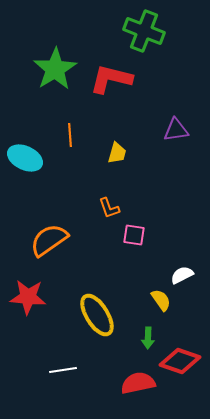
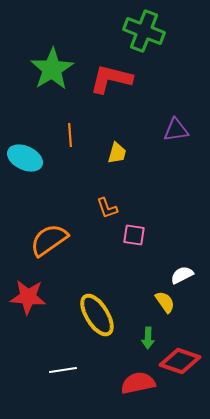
green star: moved 3 px left
orange L-shape: moved 2 px left
yellow semicircle: moved 4 px right, 2 px down
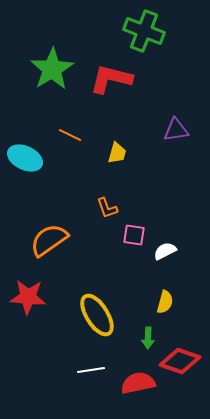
orange line: rotated 60 degrees counterclockwise
white semicircle: moved 17 px left, 24 px up
yellow semicircle: rotated 50 degrees clockwise
white line: moved 28 px right
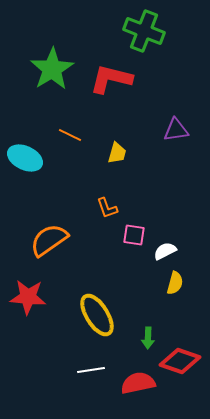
yellow semicircle: moved 10 px right, 19 px up
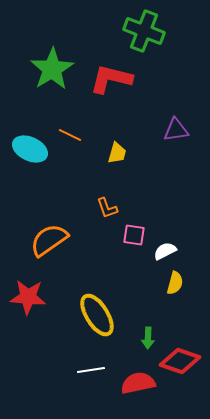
cyan ellipse: moved 5 px right, 9 px up
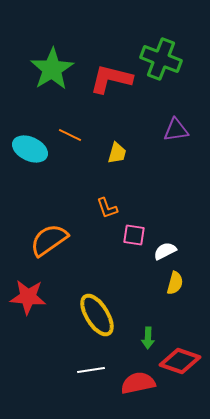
green cross: moved 17 px right, 28 px down
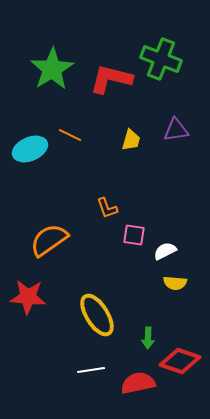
cyan ellipse: rotated 48 degrees counterclockwise
yellow trapezoid: moved 14 px right, 13 px up
yellow semicircle: rotated 80 degrees clockwise
